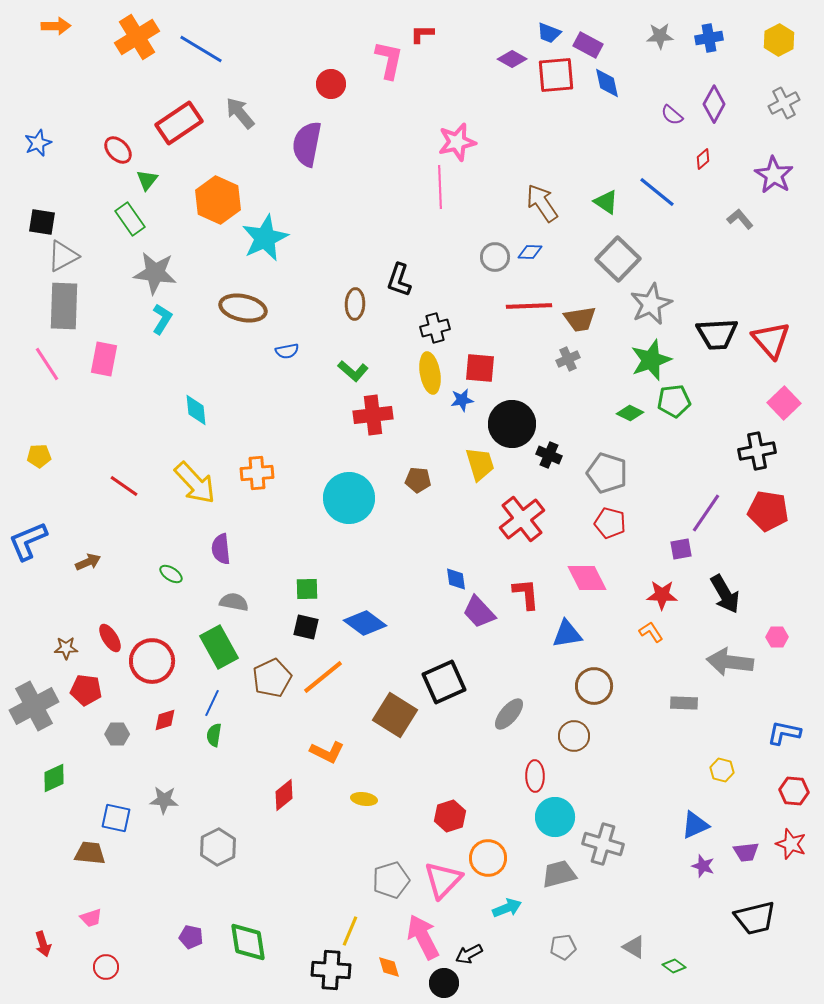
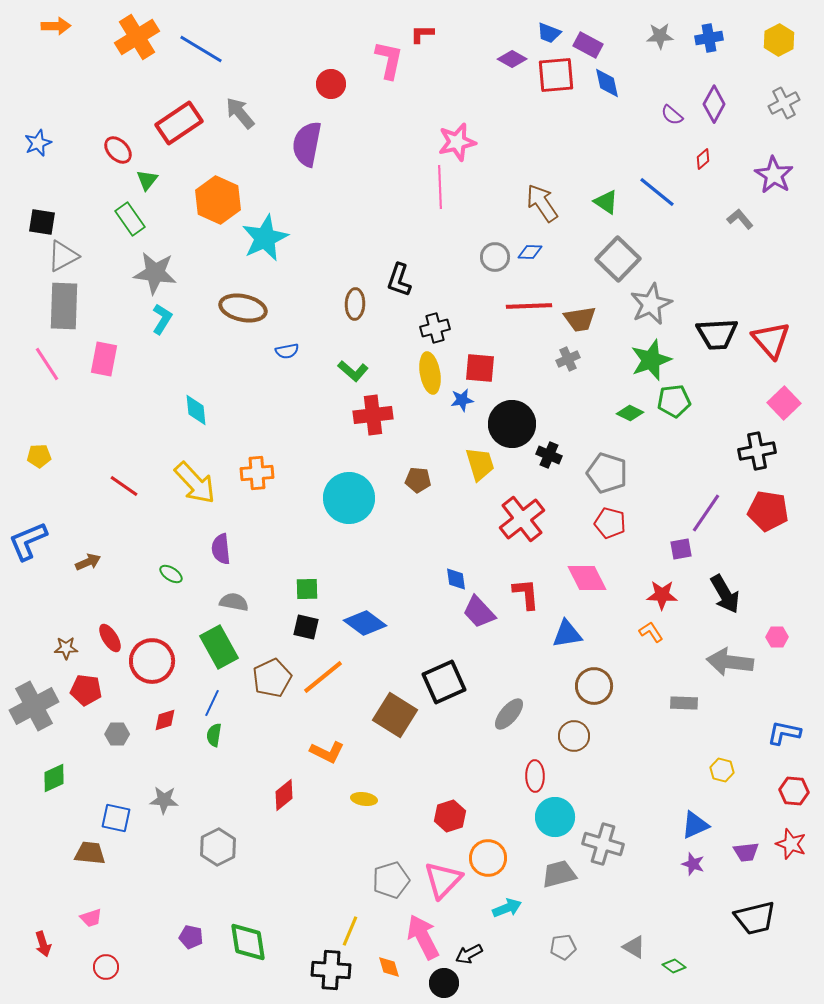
purple star at (703, 866): moved 10 px left, 2 px up
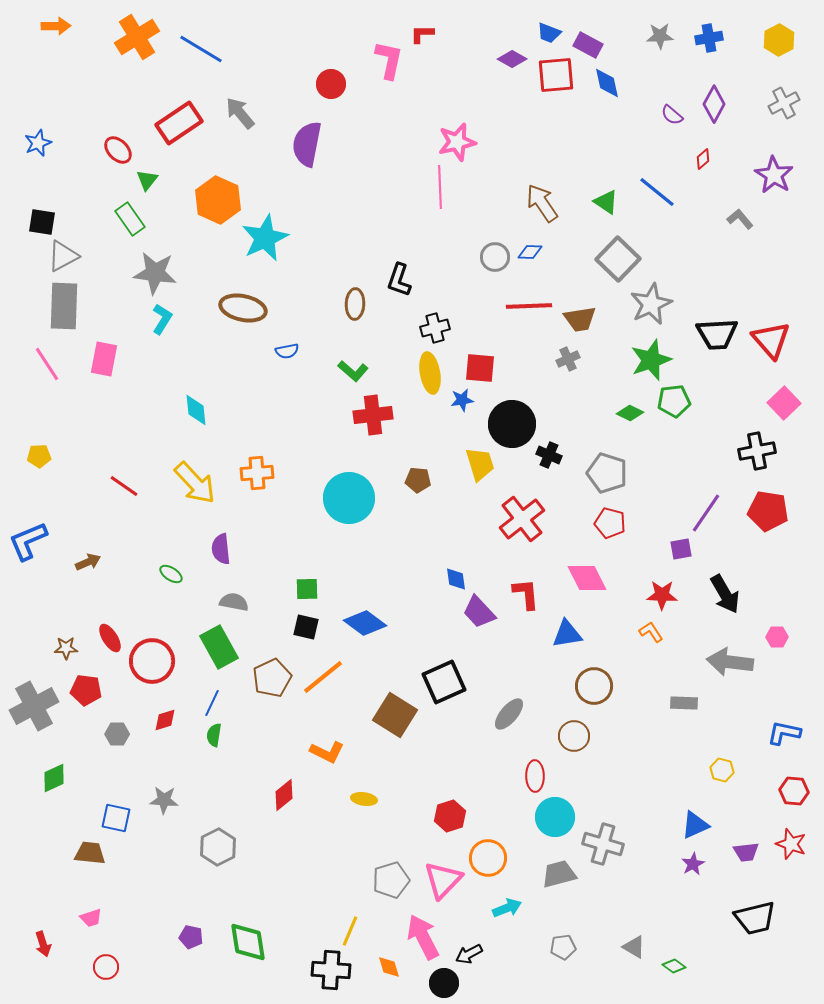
purple star at (693, 864): rotated 25 degrees clockwise
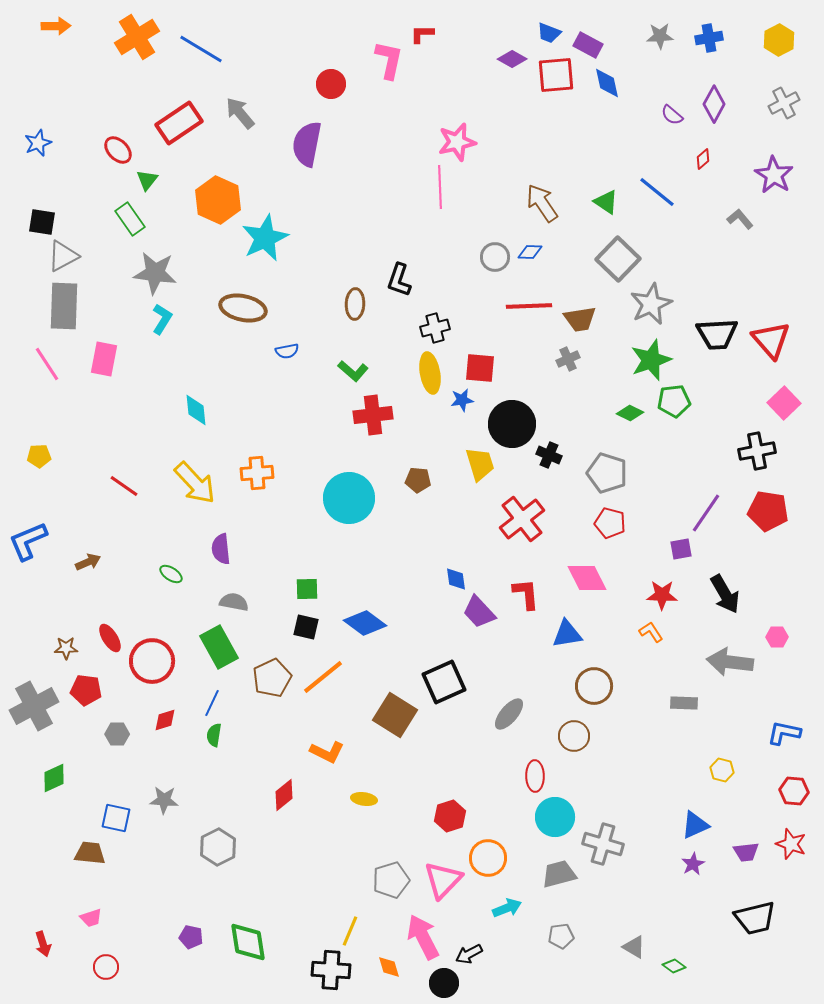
gray pentagon at (563, 947): moved 2 px left, 11 px up
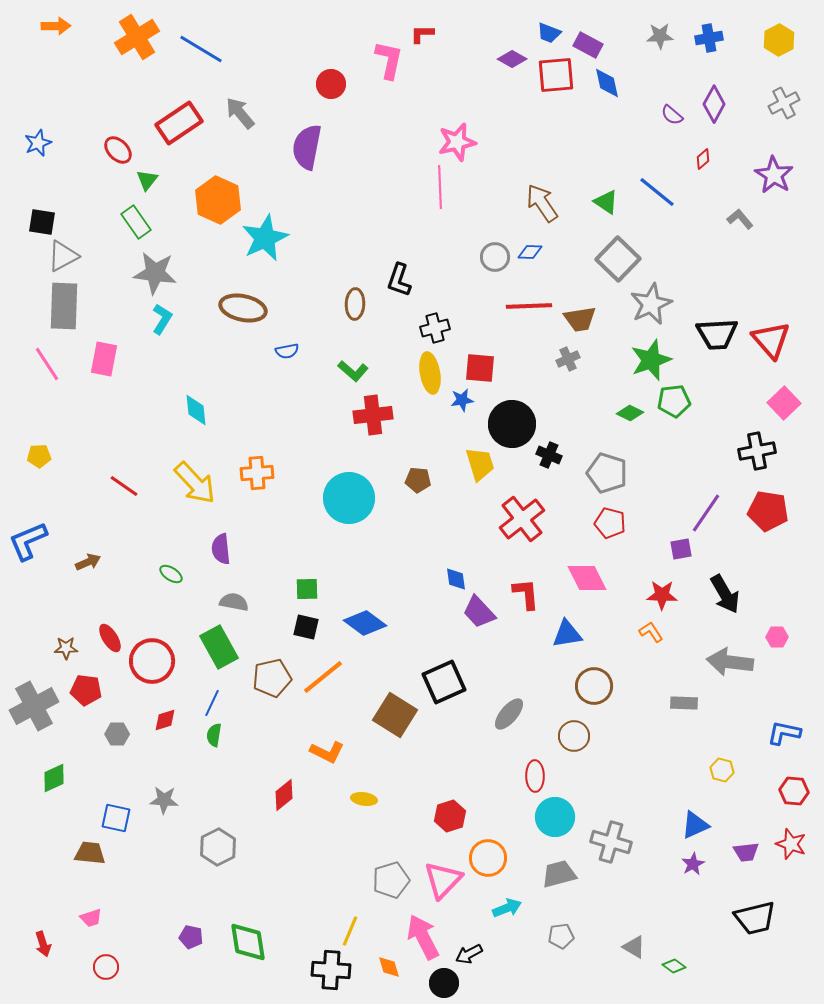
purple semicircle at (307, 144): moved 3 px down
green rectangle at (130, 219): moved 6 px right, 3 px down
brown pentagon at (272, 678): rotated 12 degrees clockwise
gray cross at (603, 844): moved 8 px right, 2 px up
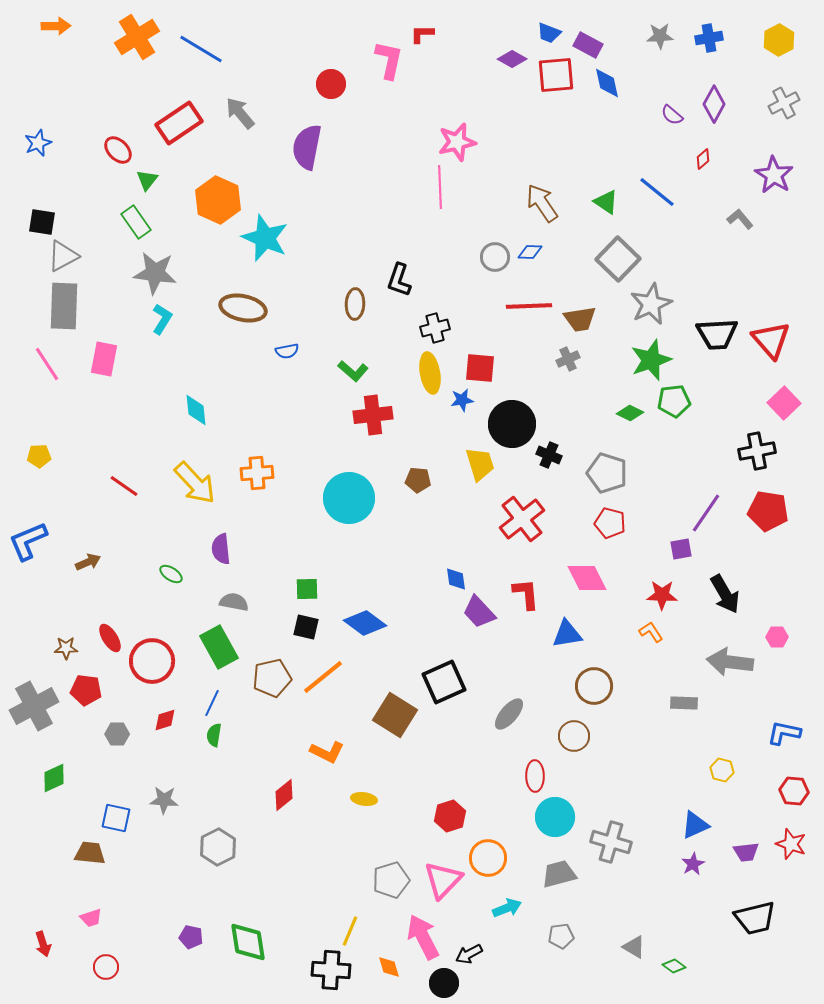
cyan star at (265, 238): rotated 24 degrees counterclockwise
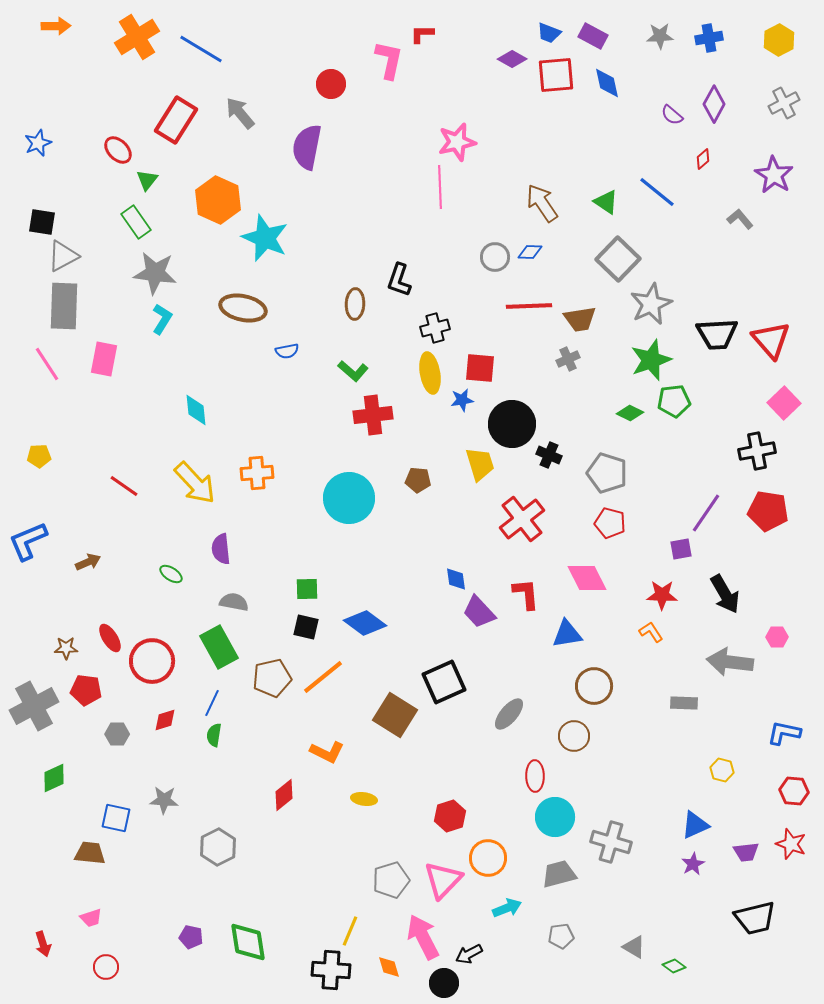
purple rectangle at (588, 45): moved 5 px right, 9 px up
red rectangle at (179, 123): moved 3 px left, 3 px up; rotated 24 degrees counterclockwise
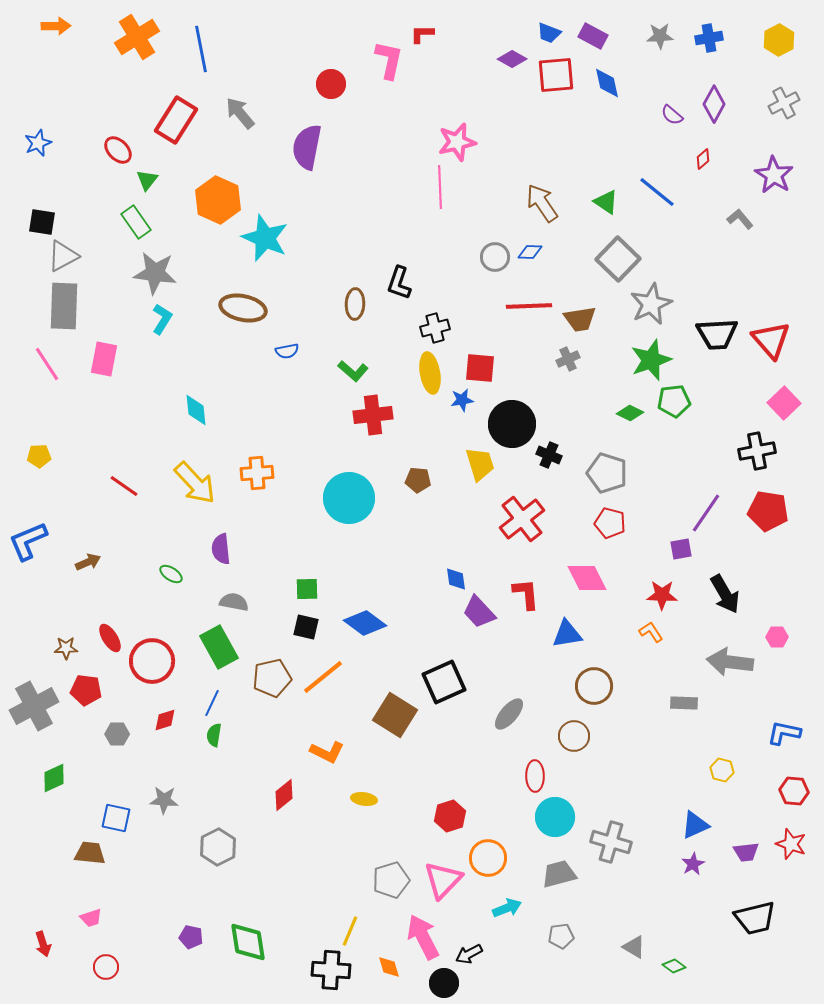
blue line at (201, 49): rotated 48 degrees clockwise
black L-shape at (399, 280): moved 3 px down
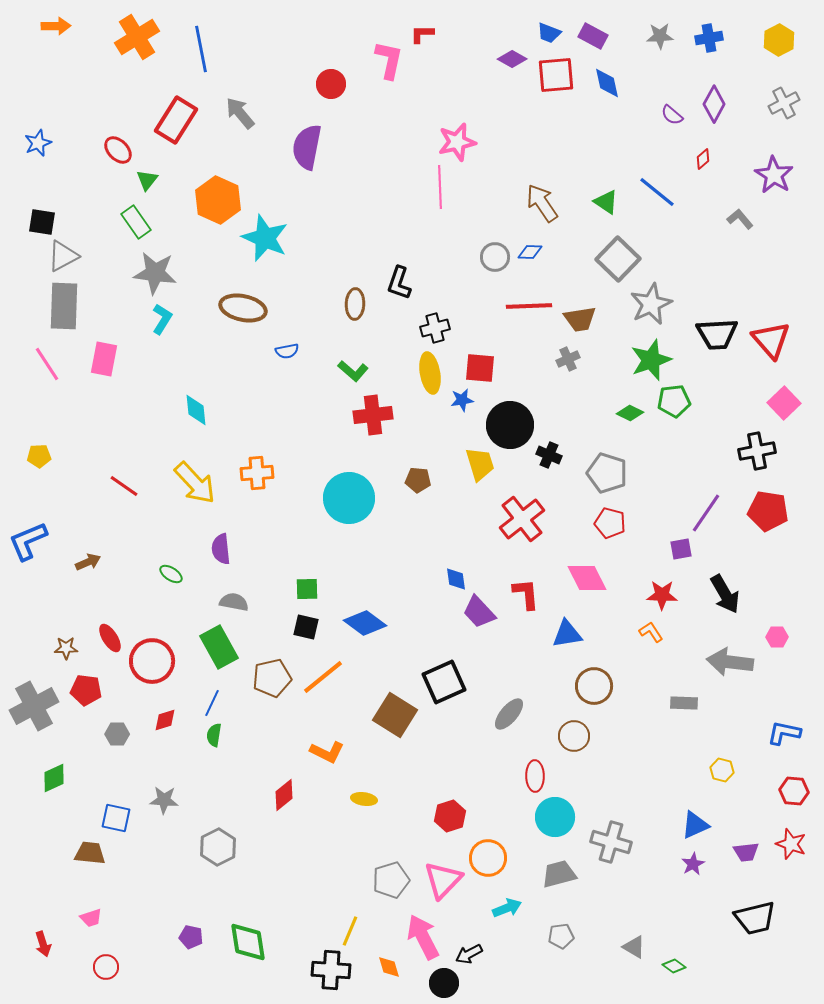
black circle at (512, 424): moved 2 px left, 1 px down
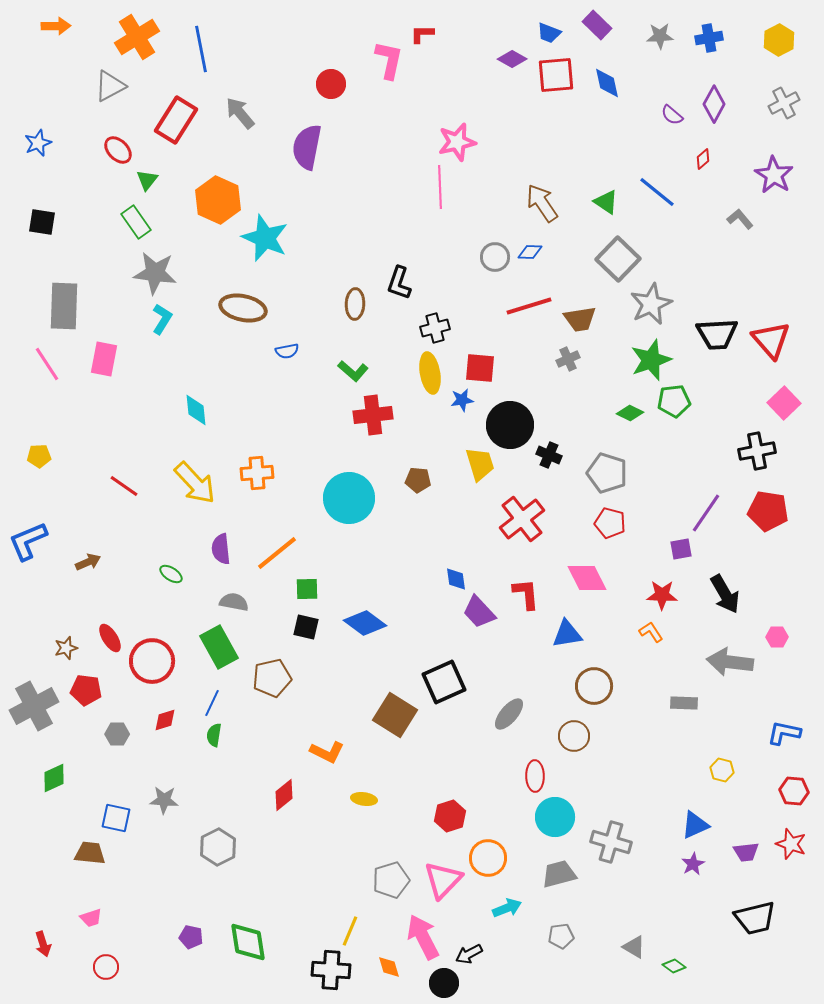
purple rectangle at (593, 36): moved 4 px right, 11 px up; rotated 16 degrees clockwise
gray triangle at (63, 256): moved 47 px right, 170 px up
red line at (529, 306): rotated 15 degrees counterclockwise
brown star at (66, 648): rotated 15 degrees counterclockwise
orange line at (323, 677): moved 46 px left, 124 px up
